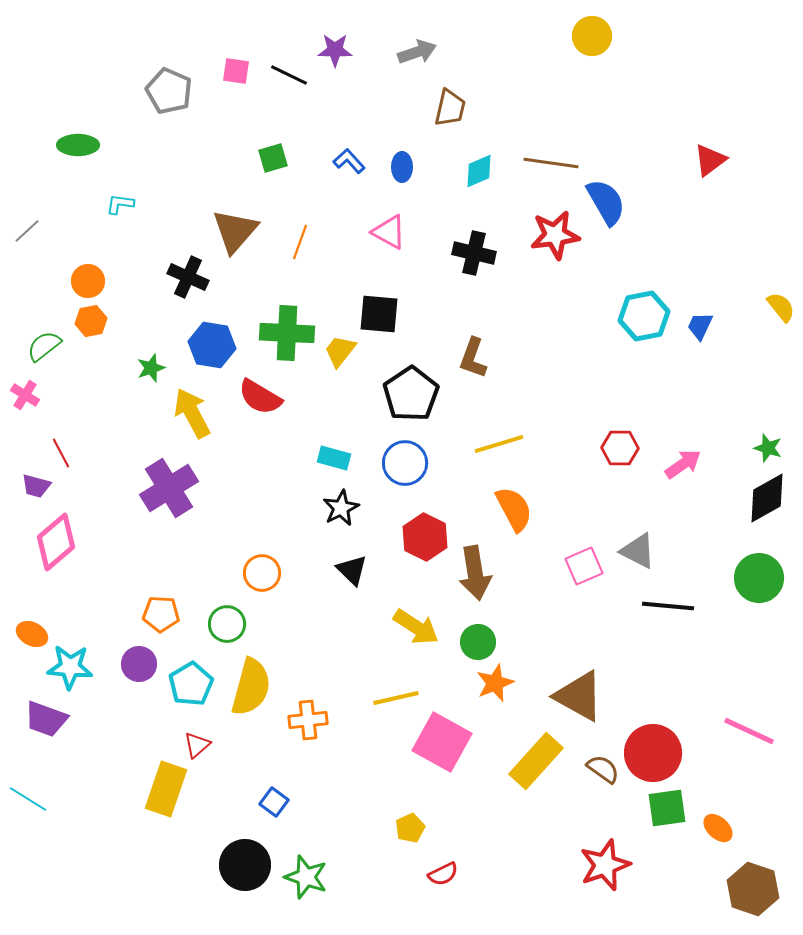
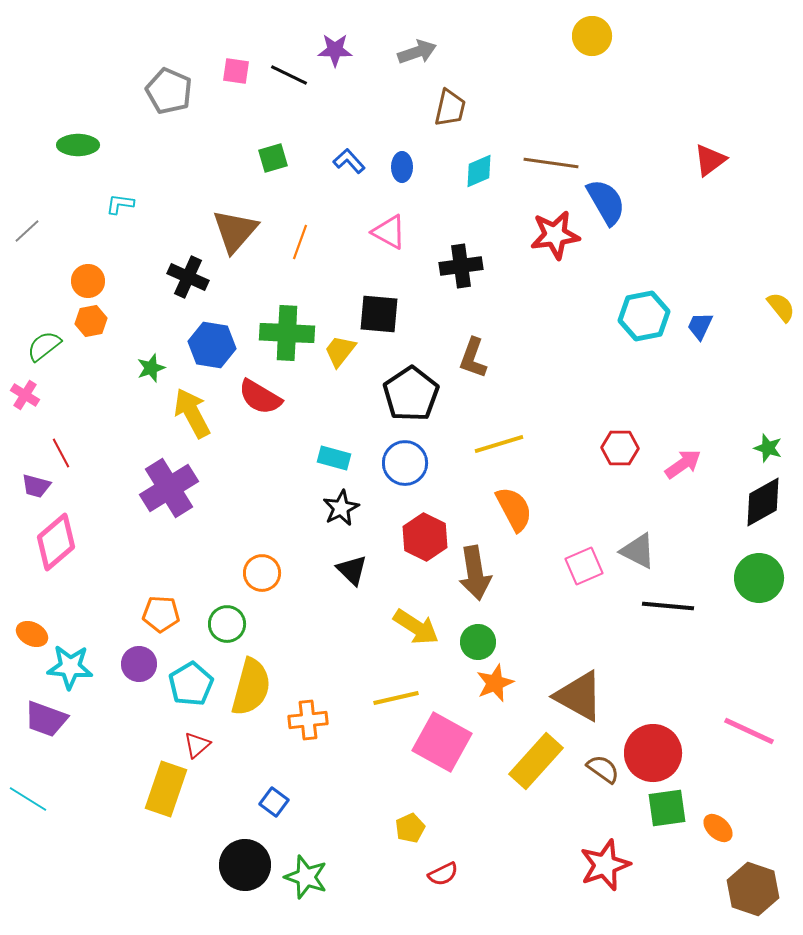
black cross at (474, 253): moved 13 px left, 13 px down; rotated 21 degrees counterclockwise
black diamond at (767, 498): moved 4 px left, 4 px down
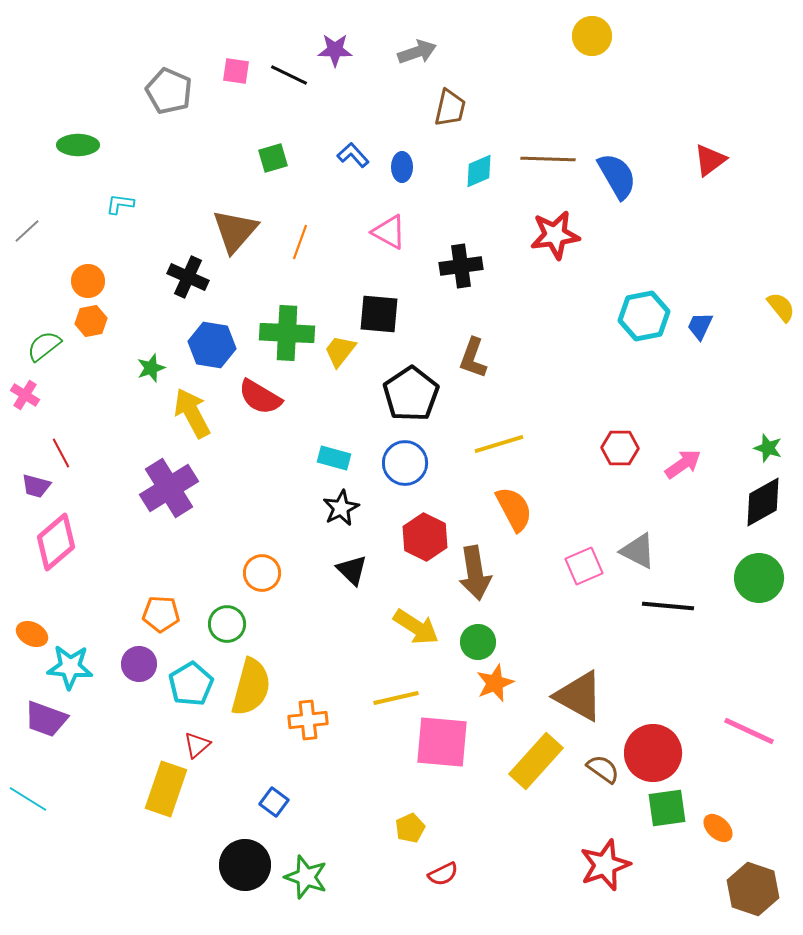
blue L-shape at (349, 161): moved 4 px right, 6 px up
brown line at (551, 163): moved 3 px left, 4 px up; rotated 6 degrees counterclockwise
blue semicircle at (606, 202): moved 11 px right, 26 px up
pink square at (442, 742): rotated 24 degrees counterclockwise
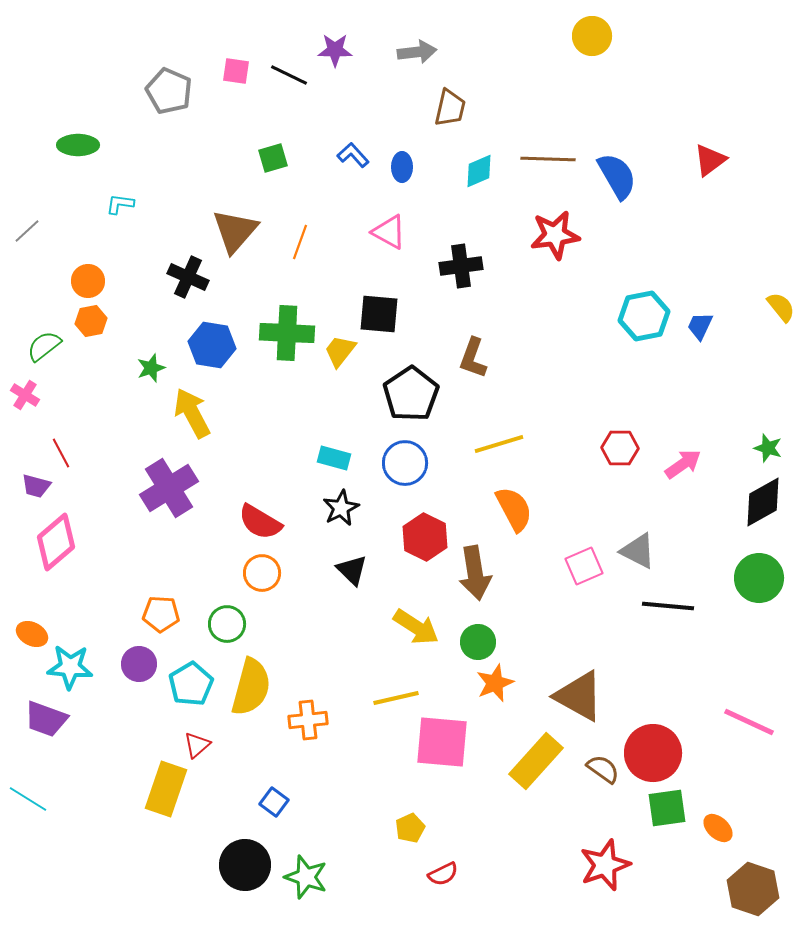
gray arrow at (417, 52): rotated 12 degrees clockwise
red semicircle at (260, 397): moved 125 px down
pink line at (749, 731): moved 9 px up
